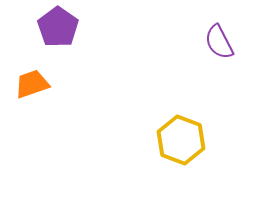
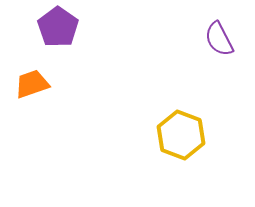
purple semicircle: moved 3 px up
yellow hexagon: moved 5 px up
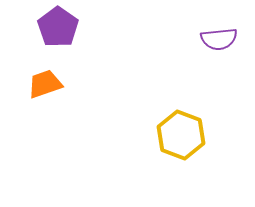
purple semicircle: rotated 69 degrees counterclockwise
orange trapezoid: moved 13 px right
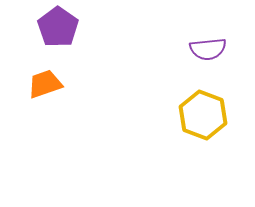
purple semicircle: moved 11 px left, 10 px down
yellow hexagon: moved 22 px right, 20 px up
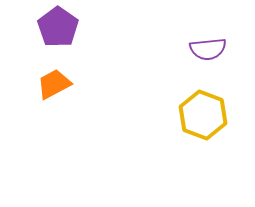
orange trapezoid: moved 9 px right; rotated 9 degrees counterclockwise
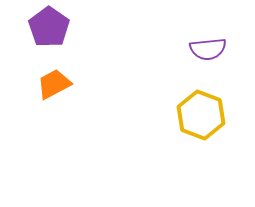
purple pentagon: moved 9 px left
yellow hexagon: moved 2 px left
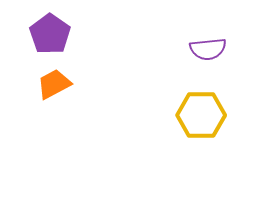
purple pentagon: moved 1 px right, 7 px down
yellow hexagon: rotated 21 degrees counterclockwise
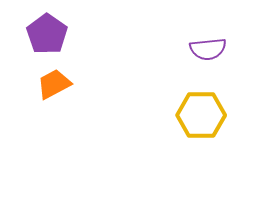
purple pentagon: moved 3 px left
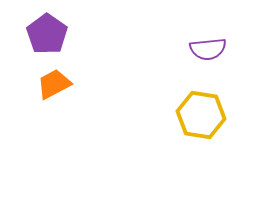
yellow hexagon: rotated 9 degrees clockwise
